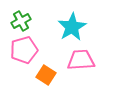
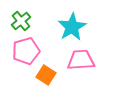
green cross: rotated 12 degrees counterclockwise
pink pentagon: moved 2 px right, 1 px down
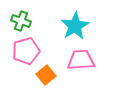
green cross: rotated 30 degrees counterclockwise
cyan star: moved 3 px right, 1 px up
orange square: rotated 18 degrees clockwise
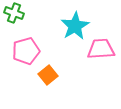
green cross: moved 7 px left, 8 px up
pink trapezoid: moved 20 px right, 11 px up
orange square: moved 2 px right
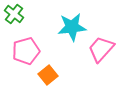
green cross: moved 1 px down; rotated 18 degrees clockwise
cyan star: moved 3 px left, 1 px down; rotated 24 degrees clockwise
pink trapezoid: rotated 44 degrees counterclockwise
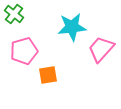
pink pentagon: moved 2 px left
orange square: rotated 30 degrees clockwise
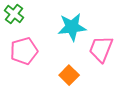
pink trapezoid: rotated 20 degrees counterclockwise
orange square: moved 21 px right; rotated 36 degrees counterclockwise
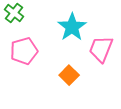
green cross: moved 1 px up
cyan star: rotated 28 degrees counterclockwise
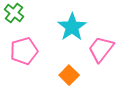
pink trapezoid: rotated 16 degrees clockwise
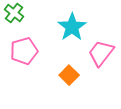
pink trapezoid: moved 4 px down
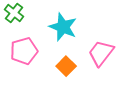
cyan star: moved 9 px left; rotated 16 degrees counterclockwise
orange square: moved 3 px left, 9 px up
